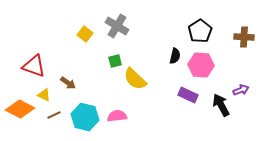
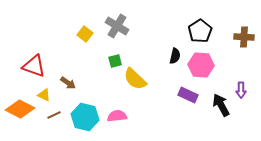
purple arrow: rotated 112 degrees clockwise
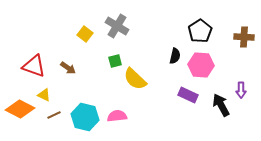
brown arrow: moved 15 px up
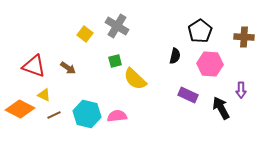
pink hexagon: moved 9 px right, 1 px up
black arrow: moved 3 px down
cyan hexagon: moved 2 px right, 3 px up
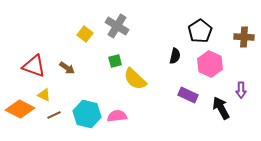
pink hexagon: rotated 20 degrees clockwise
brown arrow: moved 1 px left
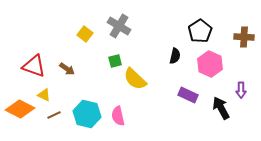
gray cross: moved 2 px right
brown arrow: moved 1 px down
pink semicircle: moved 1 px right; rotated 96 degrees counterclockwise
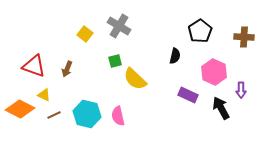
pink hexagon: moved 4 px right, 8 px down
brown arrow: rotated 77 degrees clockwise
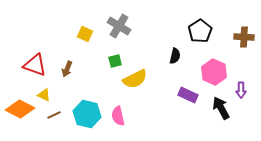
yellow square: rotated 14 degrees counterclockwise
red triangle: moved 1 px right, 1 px up
yellow semicircle: rotated 70 degrees counterclockwise
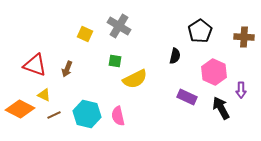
green square: rotated 24 degrees clockwise
purple rectangle: moved 1 px left, 2 px down
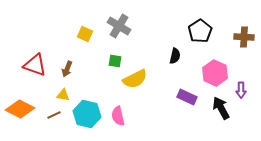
pink hexagon: moved 1 px right, 1 px down
yellow triangle: moved 19 px right; rotated 16 degrees counterclockwise
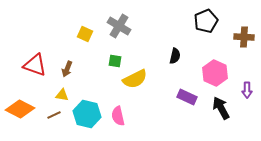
black pentagon: moved 6 px right, 10 px up; rotated 10 degrees clockwise
purple arrow: moved 6 px right
yellow triangle: moved 1 px left
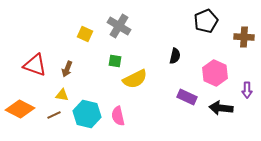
black arrow: rotated 55 degrees counterclockwise
